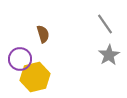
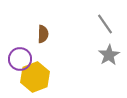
brown semicircle: rotated 18 degrees clockwise
yellow hexagon: rotated 8 degrees counterclockwise
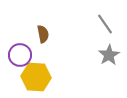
brown semicircle: rotated 12 degrees counterclockwise
purple circle: moved 4 px up
yellow hexagon: moved 1 px right; rotated 24 degrees clockwise
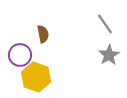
yellow hexagon: rotated 16 degrees clockwise
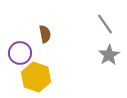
brown semicircle: moved 2 px right
purple circle: moved 2 px up
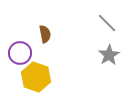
gray line: moved 2 px right, 1 px up; rotated 10 degrees counterclockwise
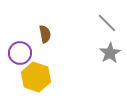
gray star: moved 1 px right, 2 px up
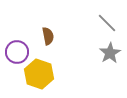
brown semicircle: moved 3 px right, 2 px down
purple circle: moved 3 px left, 1 px up
yellow hexagon: moved 3 px right, 3 px up
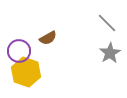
brown semicircle: moved 2 px down; rotated 72 degrees clockwise
purple circle: moved 2 px right, 1 px up
yellow hexagon: moved 13 px left, 2 px up
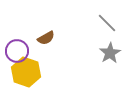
brown semicircle: moved 2 px left
purple circle: moved 2 px left
